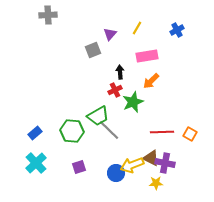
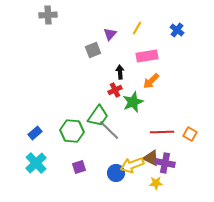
blue cross: rotated 24 degrees counterclockwise
green trapezoid: rotated 25 degrees counterclockwise
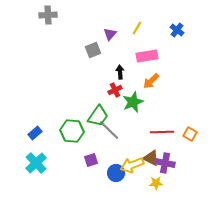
purple square: moved 12 px right, 7 px up
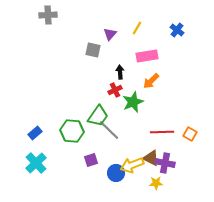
gray square: rotated 35 degrees clockwise
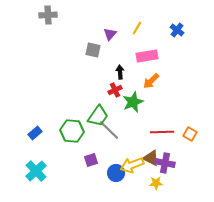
cyan cross: moved 8 px down
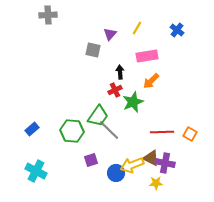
blue rectangle: moved 3 px left, 4 px up
cyan cross: rotated 20 degrees counterclockwise
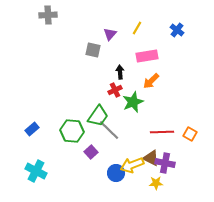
purple square: moved 8 px up; rotated 24 degrees counterclockwise
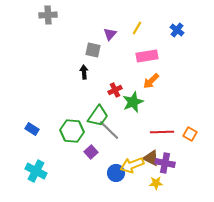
black arrow: moved 36 px left
blue rectangle: rotated 72 degrees clockwise
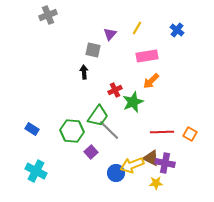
gray cross: rotated 18 degrees counterclockwise
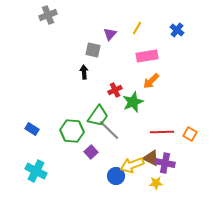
blue circle: moved 3 px down
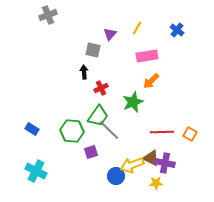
red cross: moved 14 px left, 2 px up
purple square: rotated 24 degrees clockwise
